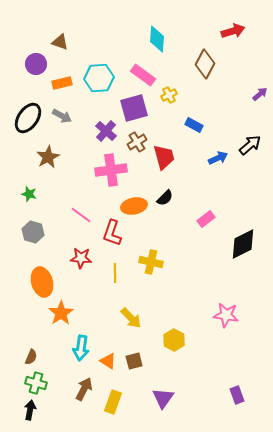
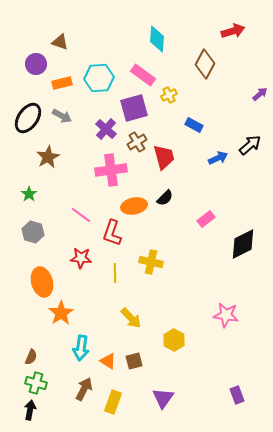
purple cross at (106, 131): moved 2 px up
green star at (29, 194): rotated 21 degrees clockwise
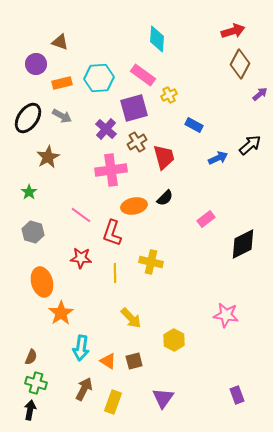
brown diamond at (205, 64): moved 35 px right
green star at (29, 194): moved 2 px up
